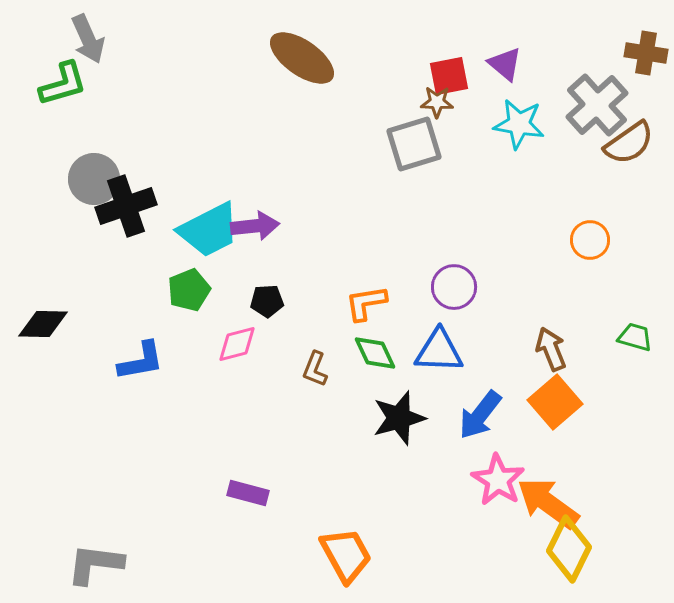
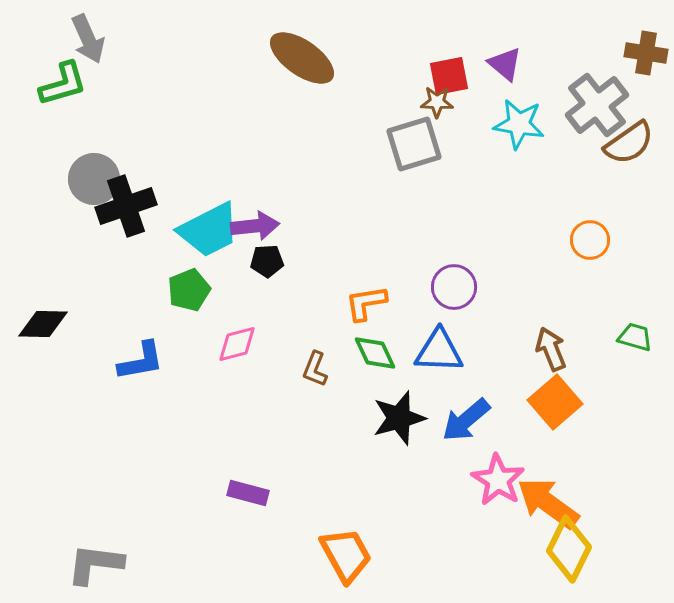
gray cross: rotated 4 degrees clockwise
black pentagon: moved 40 px up
blue arrow: moved 14 px left, 5 px down; rotated 12 degrees clockwise
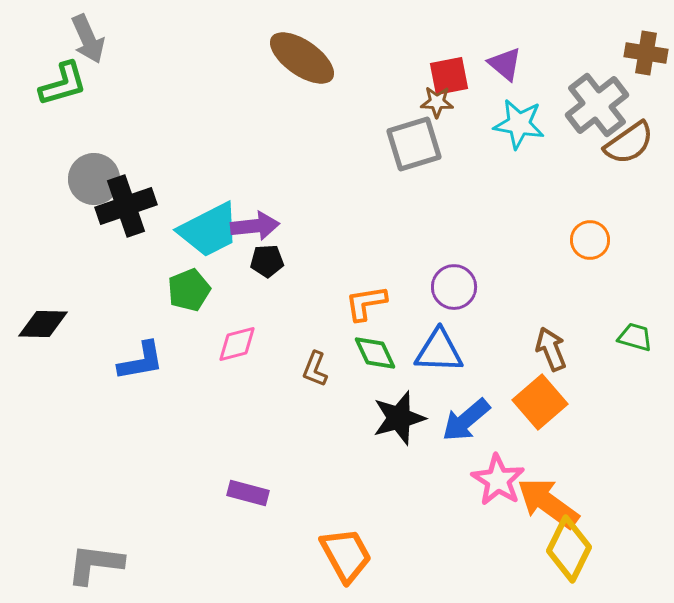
orange square: moved 15 px left
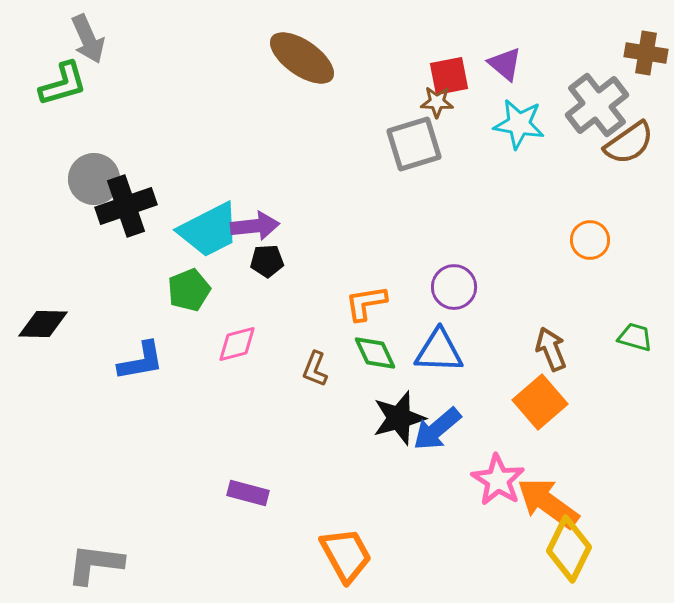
blue arrow: moved 29 px left, 9 px down
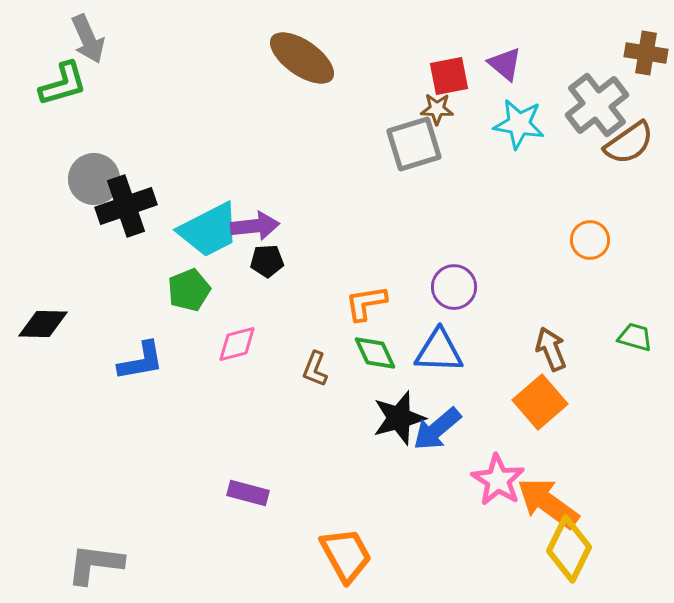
brown star: moved 7 px down
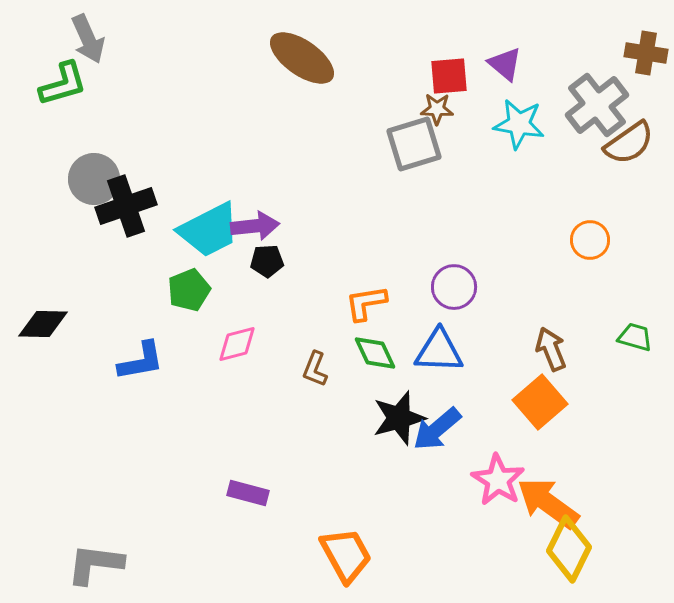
red square: rotated 6 degrees clockwise
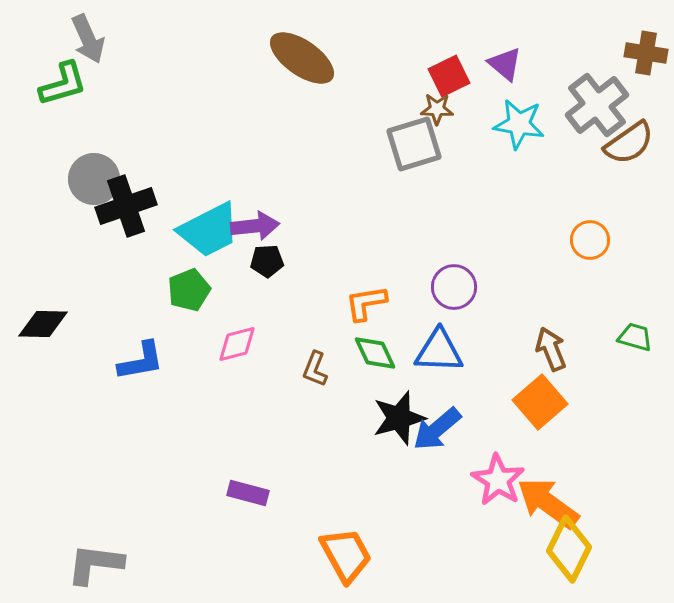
red square: rotated 21 degrees counterclockwise
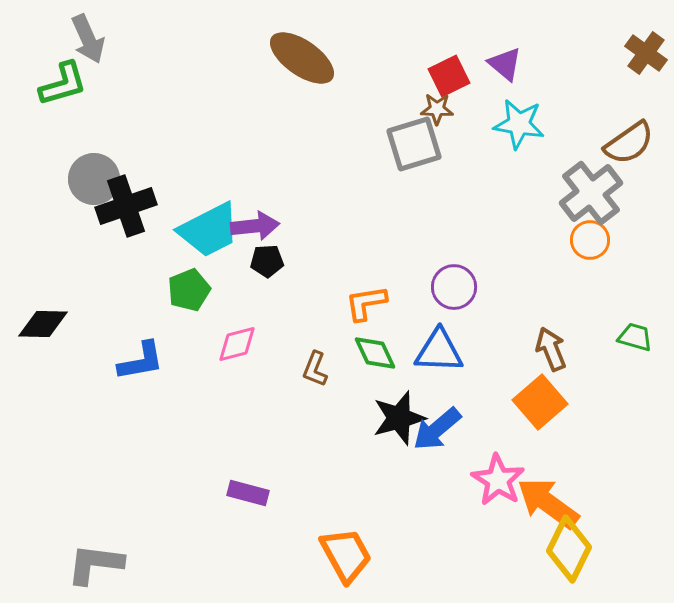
brown cross: rotated 27 degrees clockwise
gray cross: moved 6 px left, 88 px down
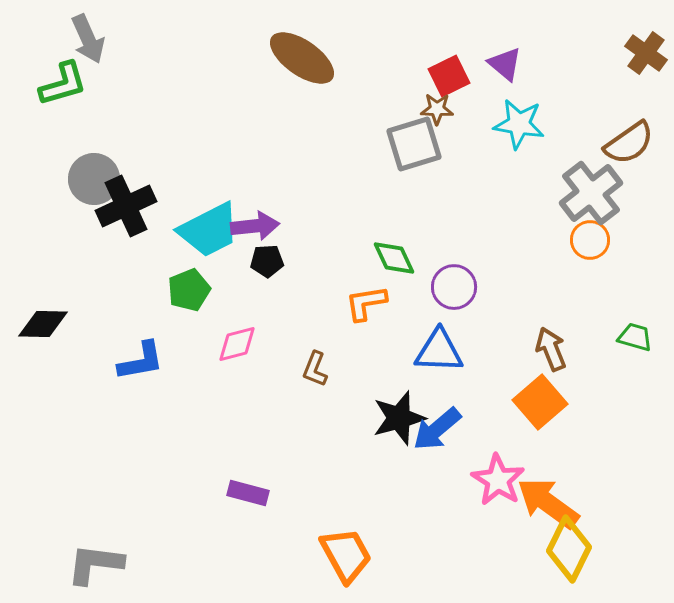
black cross: rotated 6 degrees counterclockwise
green diamond: moved 19 px right, 95 px up
